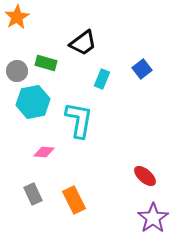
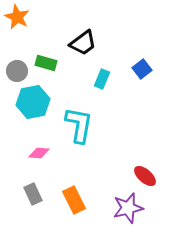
orange star: rotated 15 degrees counterclockwise
cyan L-shape: moved 5 px down
pink diamond: moved 5 px left, 1 px down
purple star: moved 25 px left, 10 px up; rotated 20 degrees clockwise
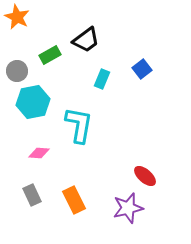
black trapezoid: moved 3 px right, 3 px up
green rectangle: moved 4 px right, 8 px up; rotated 45 degrees counterclockwise
gray rectangle: moved 1 px left, 1 px down
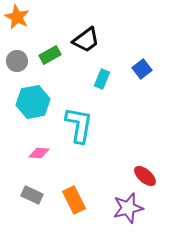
gray circle: moved 10 px up
gray rectangle: rotated 40 degrees counterclockwise
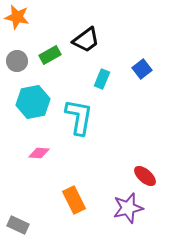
orange star: rotated 15 degrees counterclockwise
cyan L-shape: moved 8 px up
gray rectangle: moved 14 px left, 30 px down
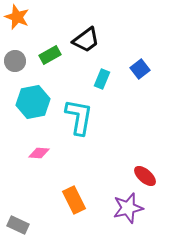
orange star: rotated 10 degrees clockwise
gray circle: moved 2 px left
blue square: moved 2 px left
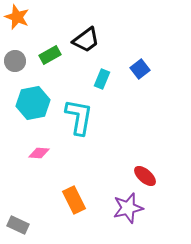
cyan hexagon: moved 1 px down
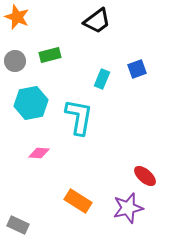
black trapezoid: moved 11 px right, 19 px up
green rectangle: rotated 15 degrees clockwise
blue square: moved 3 px left; rotated 18 degrees clockwise
cyan hexagon: moved 2 px left
orange rectangle: moved 4 px right, 1 px down; rotated 32 degrees counterclockwise
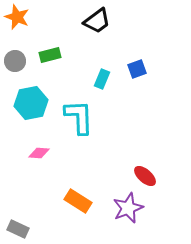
cyan L-shape: rotated 12 degrees counterclockwise
purple star: rotated 8 degrees counterclockwise
gray rectangle: moved 4 px down
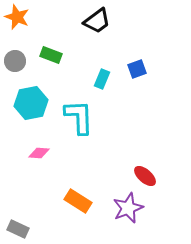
green rectangle: moved 1 px right; rotated 35 degrees clockwise
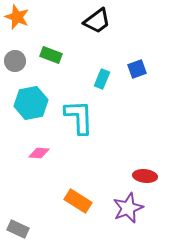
red ellipse: rotated 35 degrees counterclockwise
